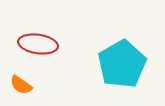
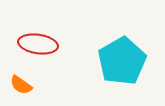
cyan pentagon: moved 3 px up
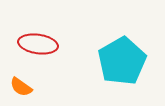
orange semicircle: moved 2 px down
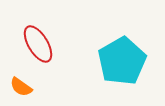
red ellipse: rotated 51 degrees clockwise
